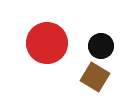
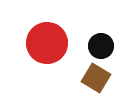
brown square: moved 1 px right, 1 px down
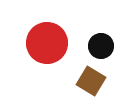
brown square: moved 5 px left, 3 px down
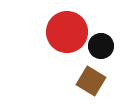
red circle: moved 20 px right, 11 px up
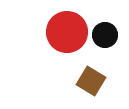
black circle: moved 4 px right, 11 px up
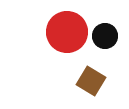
black circle: moved 1 px down
